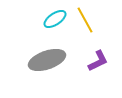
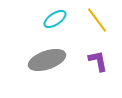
yellow line: moved 12 px right; rotated 8 degrees counterclockwise
purple L-shape: rotated 75 degrees counterclockwise
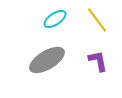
gray ellipse: rotated 12 degrees counterclockwise
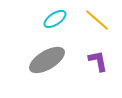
yellow line: rotated 12 degrees counterclockwise
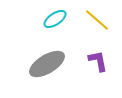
gray ellipse: moved 4 px down
